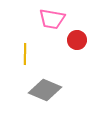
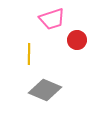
pink trapezoid: rotated 28 degrees counterclockwise
yellow line: moved 4 px right
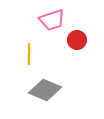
pink trapezoid: moved 1 px down
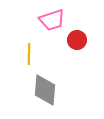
gray diamond: rotated 72 degrees clockwise
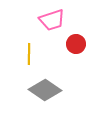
red circle: moved 1 px left, 4 px down
gray diamond: rotated 60 degrees counterclockwise
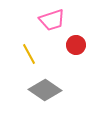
red circle: moved 1 px down
yellow line: rotated 30 degrees counterclockwise
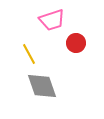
red circle: moved 2 px up
gray diamond: moved 3 px left, 4 px up; rotated 36 degrees clockwise
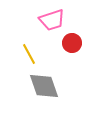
red circle: moved 4 px left
gray diamond: moved 2 px right
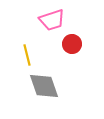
red circle: moved 1 px down
yellow line: moved 2 px left, 1 px down; rotated 15 degrees clockwise
